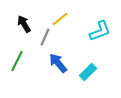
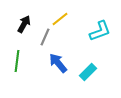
black arrow: rotated 60 degrees clockwise
green line: rotated 20 degrees counterclockwise
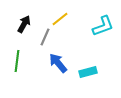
cyan L-shape: moved 3 px right, 5 px up
cyan rectangle: rotated 30 degrees clockwise
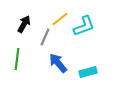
cyan L-shape: moved 19 px left
green line: moved 2 px up
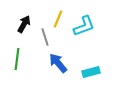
yellow line: moved 2 px left; rotated 30 degrees counterclockwise
gray line: rotated 42 degrees counterclockwise
cyan rectangle: moved 3 px right
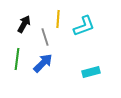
yellow line: rotated 18 degrees counterclockwise
blue arrow: moved 15 px left; rotated 85 degrees clockwise
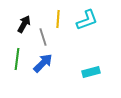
cyan L-shape: moved 3 px right, 6 px up
gray line: moved 2 px left
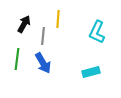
cyan L-shape: moved 10 px right, 12 px down; rotated 135 degrees clockwise
gray line: moved 1 px up; rotated 24 degrees clockwise
blue arrow: rotated 105 degrees clockwise
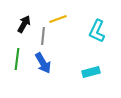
yellow line: rotated 66 degrees clockwise
cyan L-shape: moved 1 px up
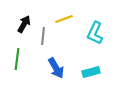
yellow line: moved 6 px right
cyan L-shape: moved 2 px left, 2 px down
blue arrow: moved 13 px right, 5 px down
